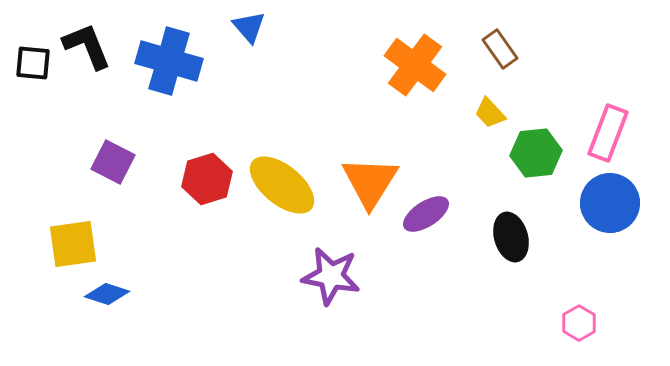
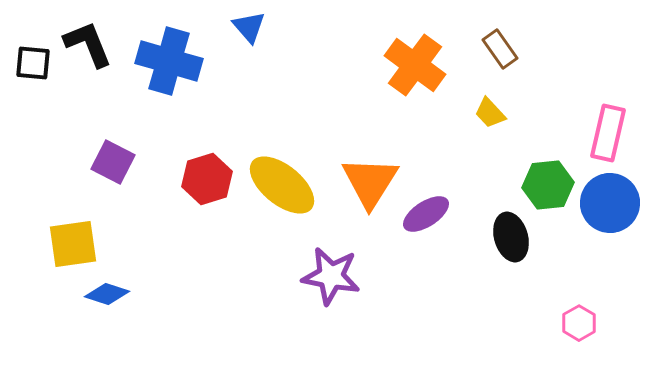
black L-shape: moved 1 px right, 2 px up
pink rectangle: rotated 8 degrees counterclockwise
green hexagon: moved 12 px right, 32 px down
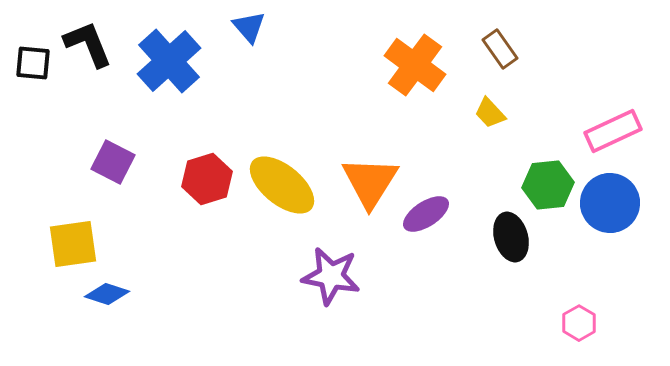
blue cross: rotated 32 degrees clockwise
pink rectangle: moved 5 px right, 2 px up; rotated 52 degrees clockwise
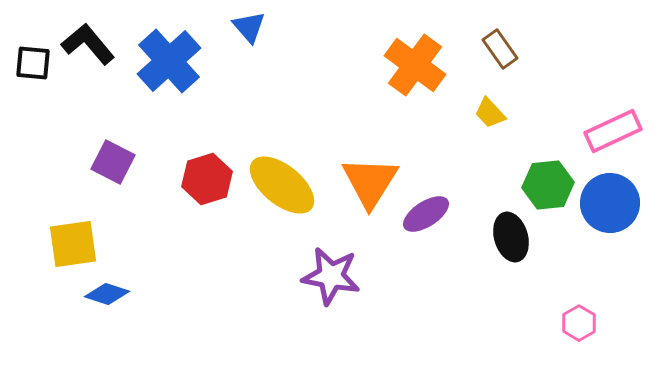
black L-shape: rotated 18 degrees counterclockwise
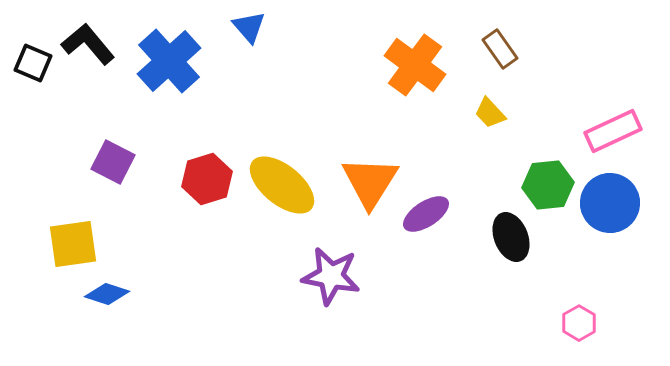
black square: rotated 18 degrees clockwise
black ellipse: rotated 6 degrees counterclockwise
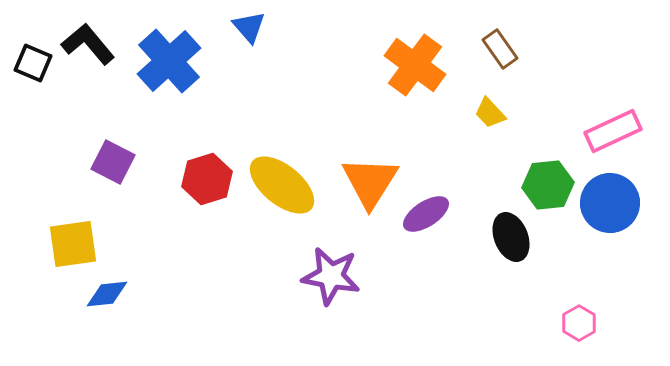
blue diamond: rotated 24 degrees counterclockwise
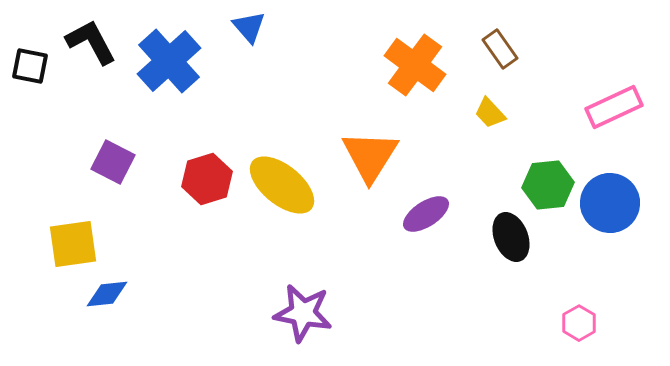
black L-shape: moved 3 px right, 2 px up; rotated 12 degrees clockwise
black square: moved 3 px left, 3 px down; rotated 12 degrees counterclockwise
pink rectangle: moved 1 px right, 24 px up
orange triangle: moved 26 px up
purple star: moved 28 px left, 37 px down
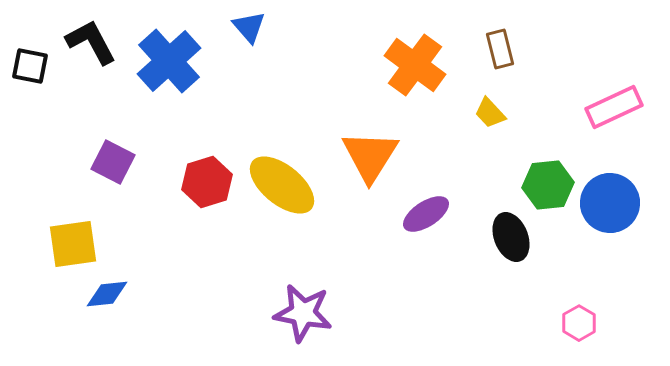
brown rectangle: rotated 21 degrees clockwise
red hexagon: moved 3 px down
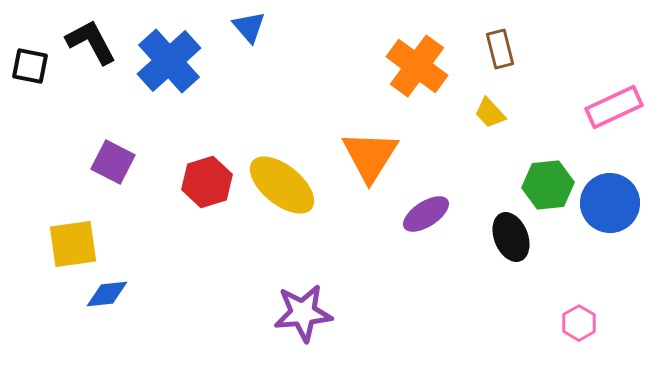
orange cross: moved 2 px right, 1 px down
purple star: rotated 16 degrees counterclockwise
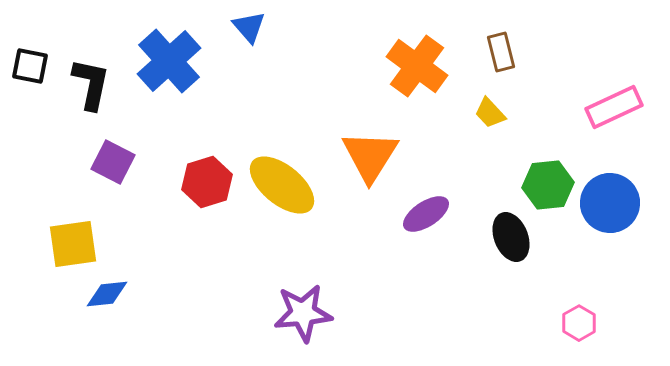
black L-shape: moved 42 px down; rotated 40 degrees clockwise
brown rectangle: moved 1 px right, 3 px down
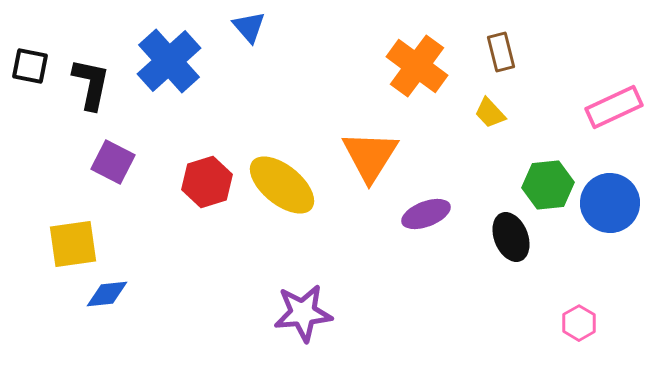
purple ellipse: rotated 12 degrees clockwise
